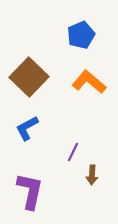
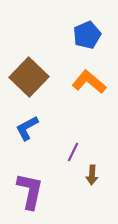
blue pentagon: moved 6 px right
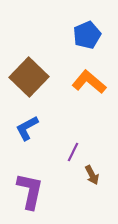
brown arrow: rotated 30 degrees counterclockwise
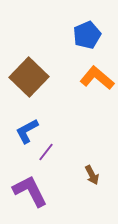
orange L-shape: moved 8 px right, 4 px up
blue L-shape: moved 3 px down
purple line: moved 27 px left; rotated 12 degrees clockwise
purple L-shape: rotated 39 degrees counterclockwise
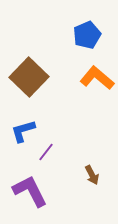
blue L-shape: moved 4 px left; rotated 12 degrees clockwise
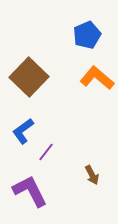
blue L-shape: rotated 20 degrees counterclockwise
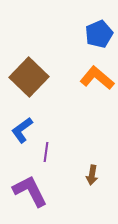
blue pentagon: moved 12 px right, 1 px up
blue L-shape: moved 1 px left, 1 px up
purple line: rotated 30 degrees counterclockwise
brown arrow: rotated 36 degrees clockwise
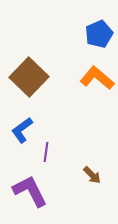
brown arrow: rotated 54 degrees counterclockwise
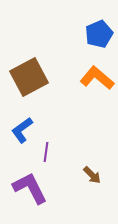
brown square: rotated 18 degrees clockwise
purple L-shape: moved 3 px up
